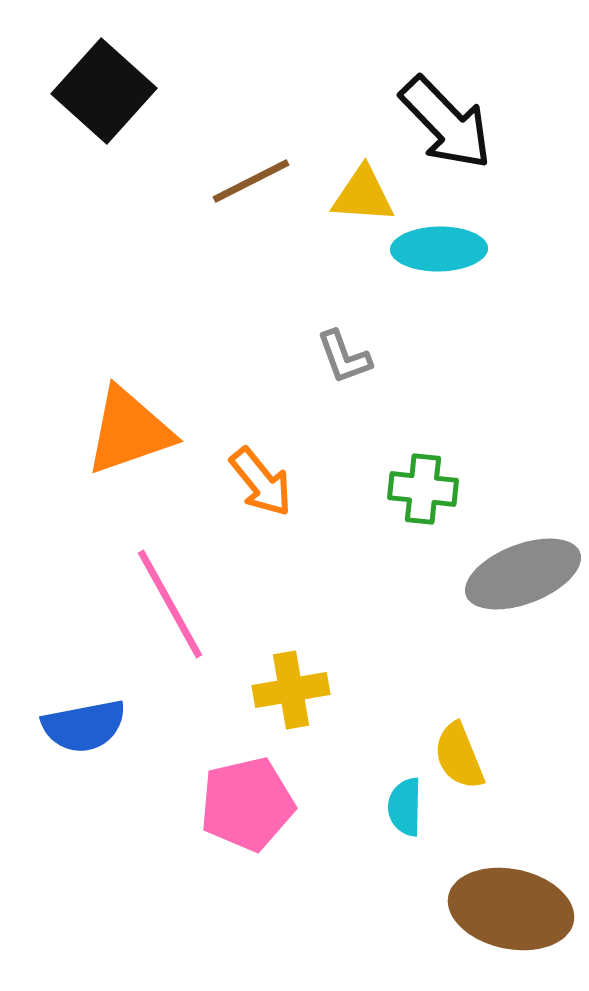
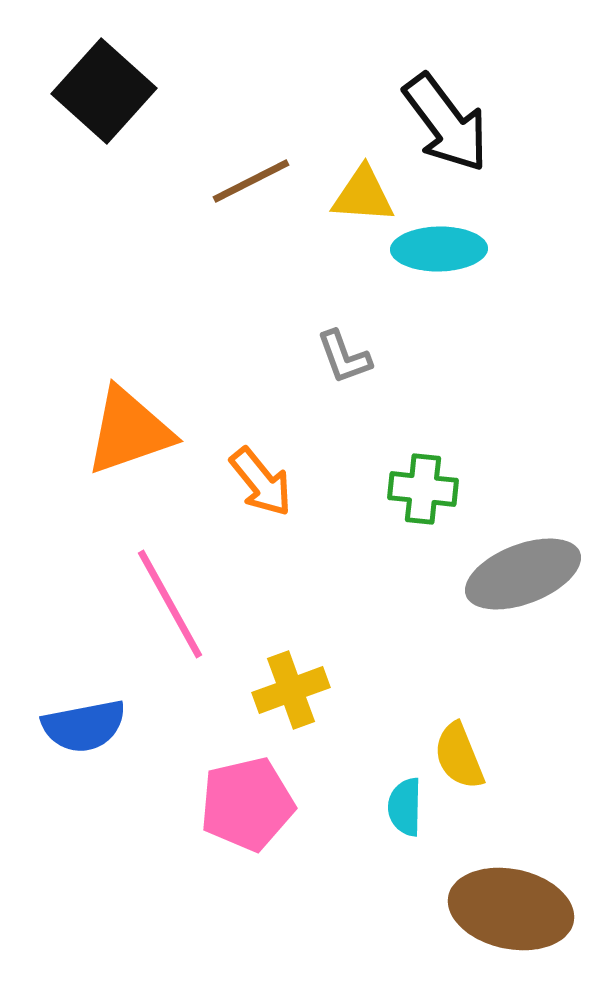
black arrow: rotated 7 degrees clockwise
yellow cross: rotated 10 degrees counterclockwise
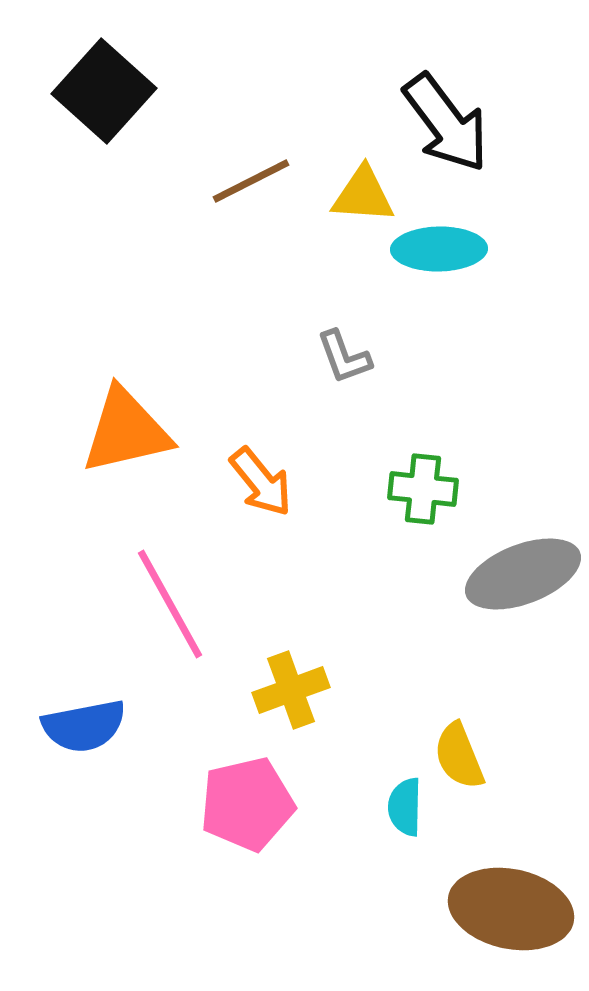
orange triangle: moved 3 px left; rotated 6 degrees clockwise
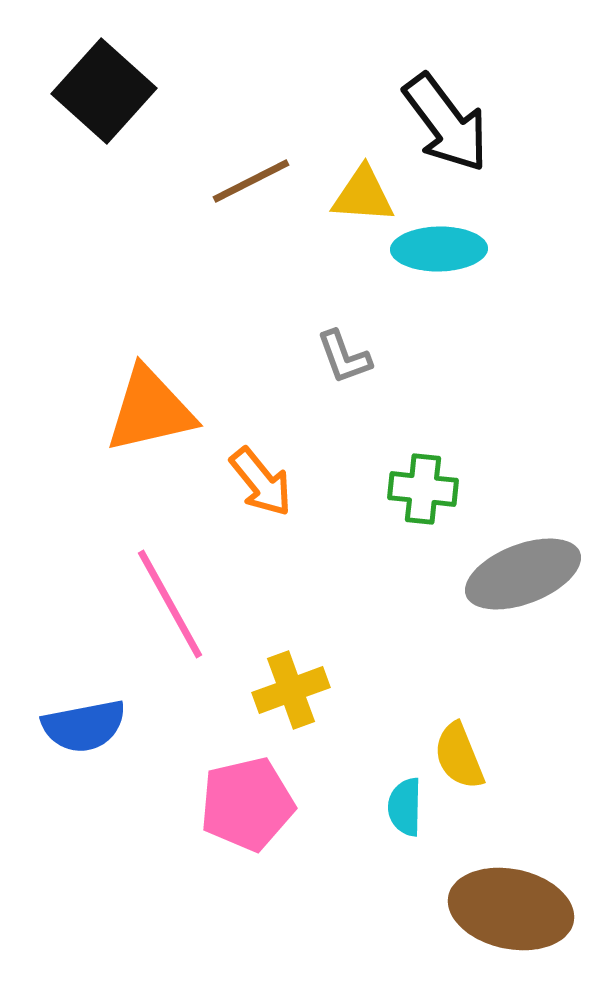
orange triangle: moved 24 px right, 21 px up
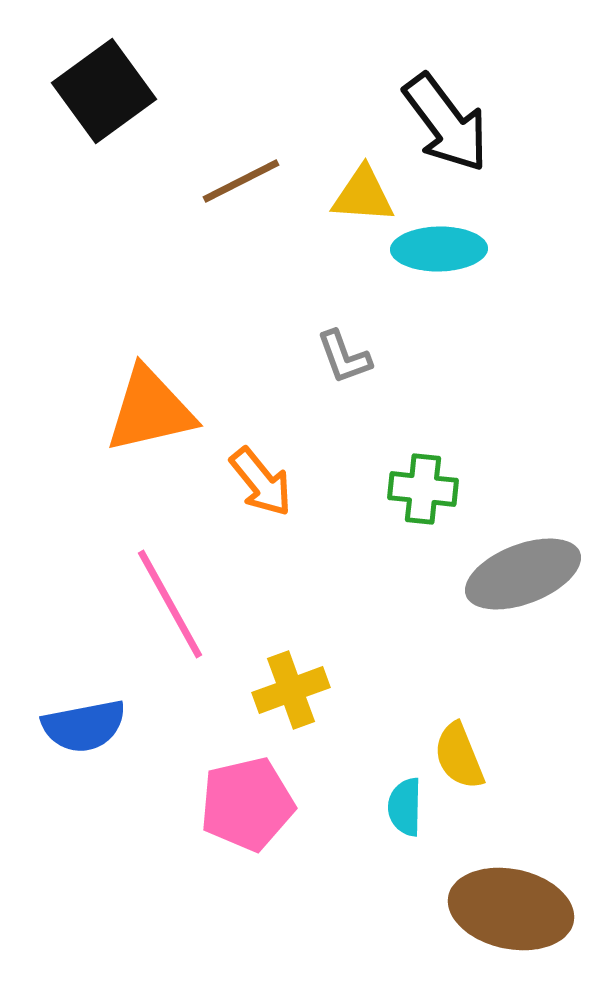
black square: rotated 12 degrees clockwise
brown line: moved 10 px left
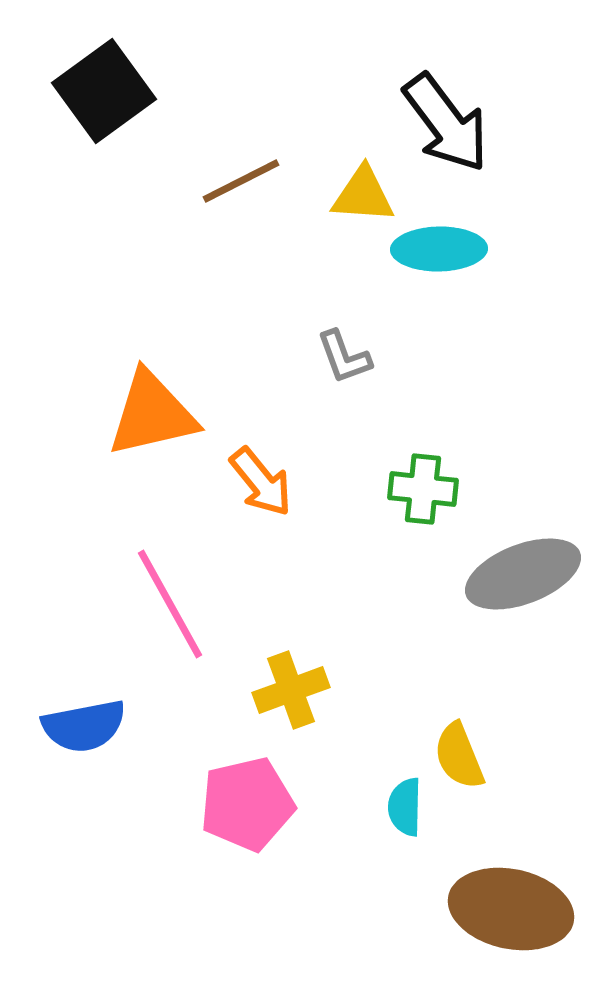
orange triangle: moved 2 px right, 4 px down
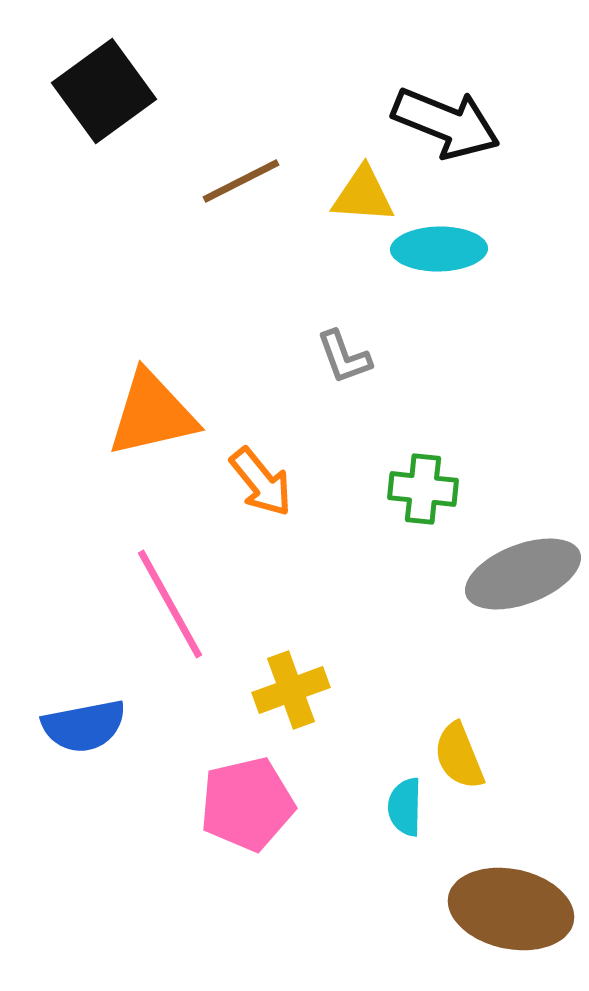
black arrow: rotated 31 degrees counterclockwise
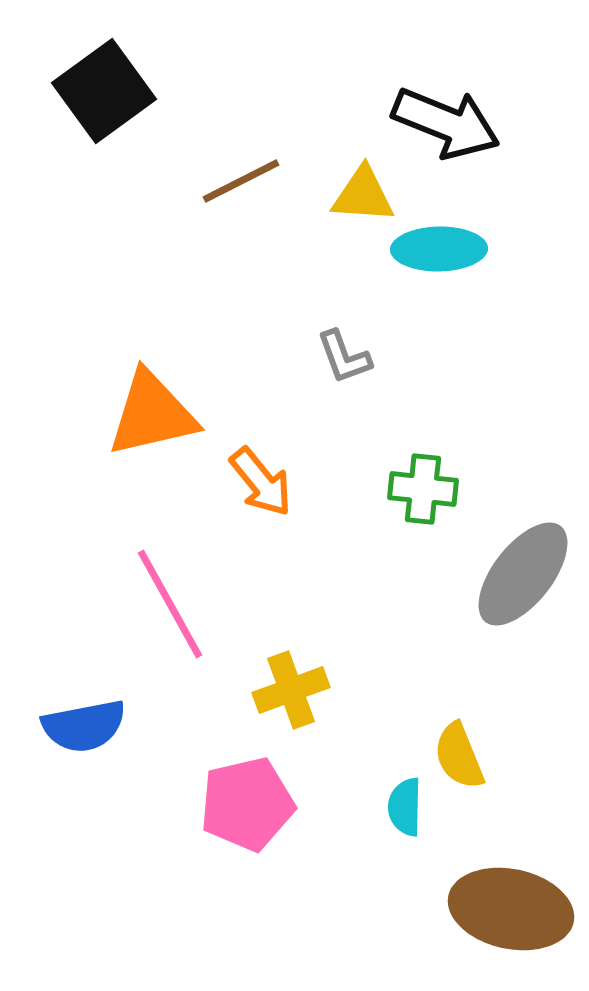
gray ellipse: rotated 31 degrees counterclockwise
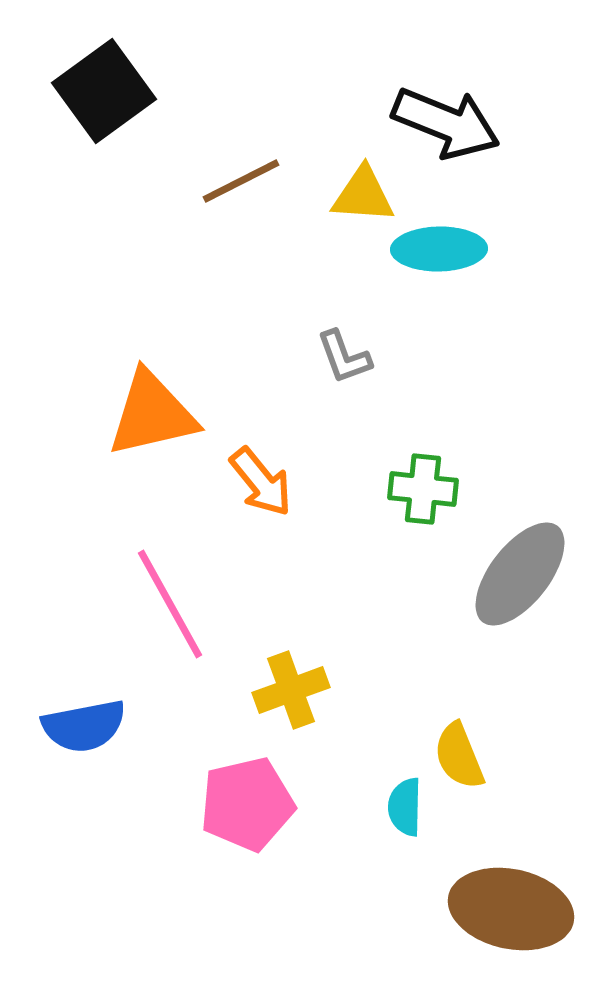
gray ellipse: moved 3 px left
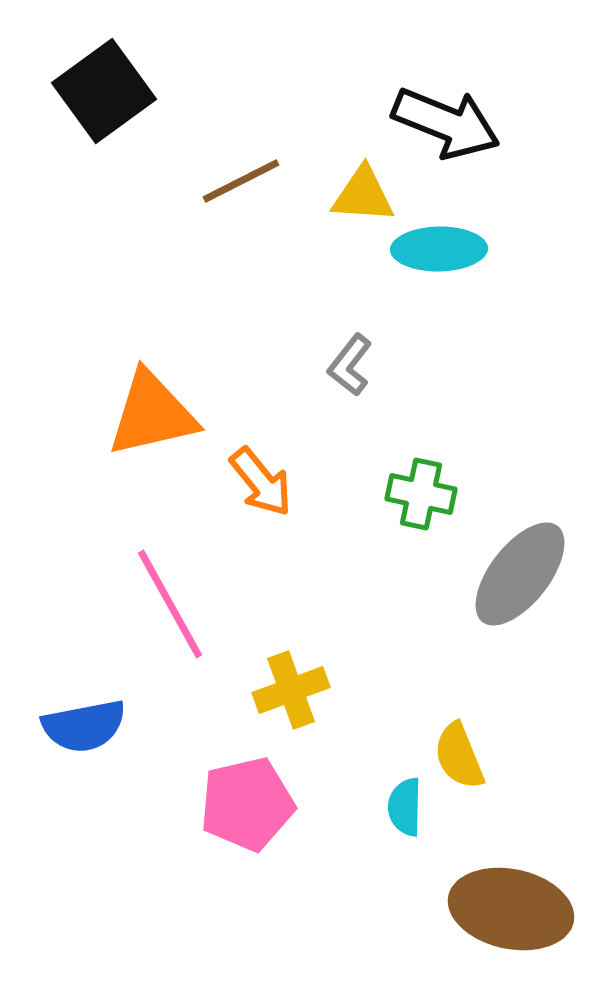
gray L-shape: moved 6 px right, 8 px down; rotated 58 degrees clockwise
green cross: moved 2 px left, 5 px down; rotated 6 degrees clockwise
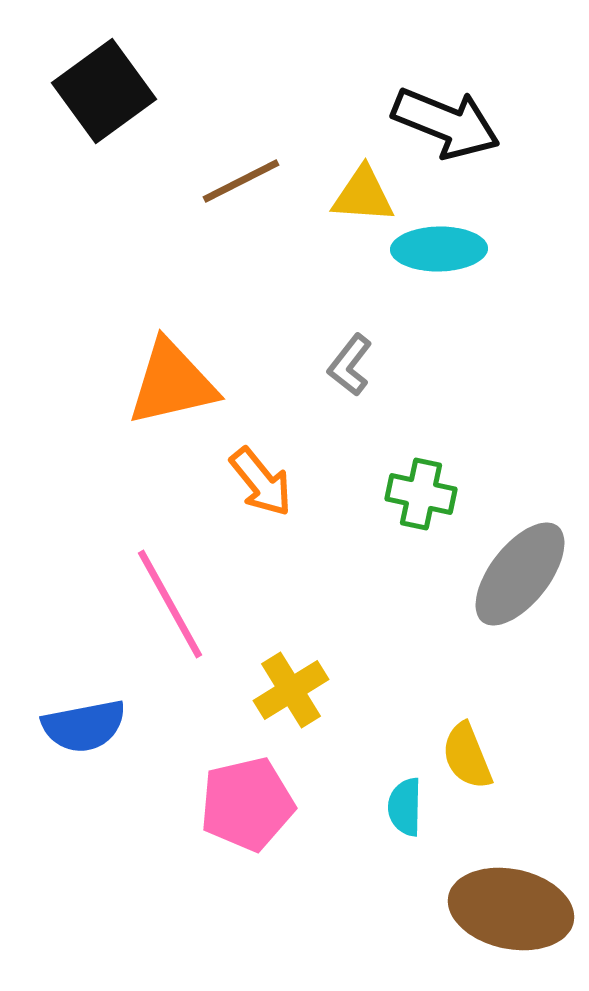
orange triangle: moved 20 px right, 31 px up
yellow cross: rotated 12 degrees counterclockwise
yellow semicircle: moved 8 px right
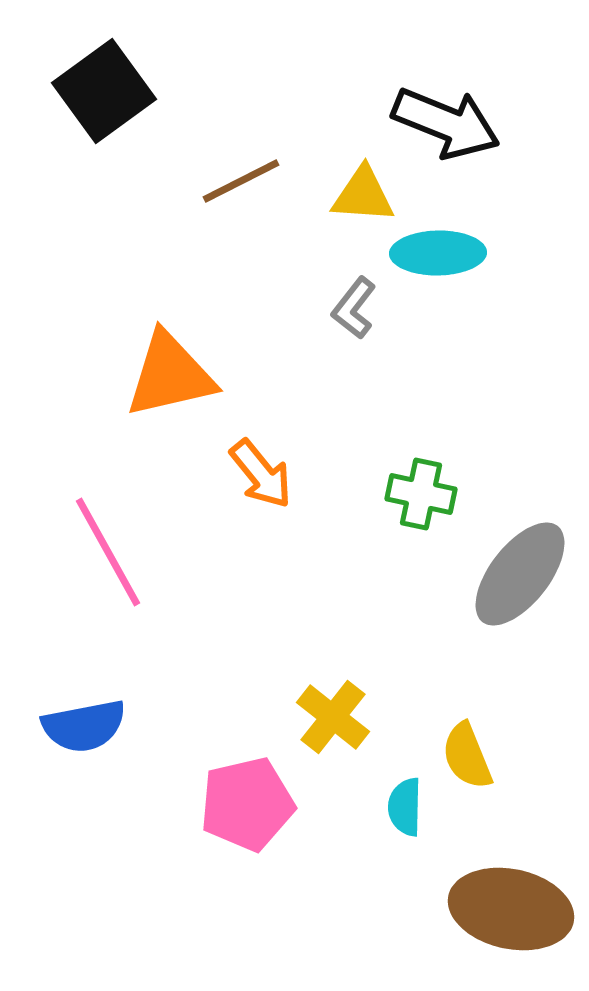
cyan ellipse: moved 1 px left, 4 px down
gray L-shape: moved 4 px right, 57 px up
orange triangle: moved 2 px left, 8 px up
orange arrow: moved 8 px up
pink line: moved 62 px left, 52 px up
yellow cross: moved 42 px right, 27 px down; rotated 20 degrees counterclockwise
